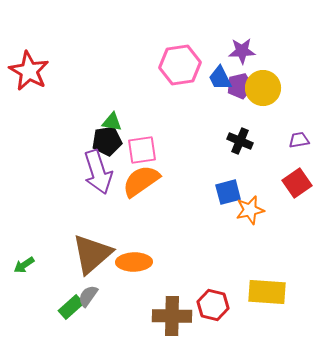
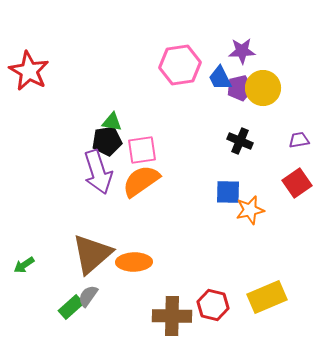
purple pentagon: moved 2 px down
blue square: rotated 16 degrees clockwise
yellow rectangle: moved 5 px down; rotated 27 degrees counterclockwise
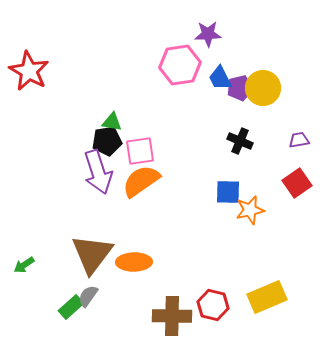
purple star: moved 34 px left, 17 px up
pink square: moved 2 px left, 1 px down
brown triangle: rotated 12 degrees counterclockwise
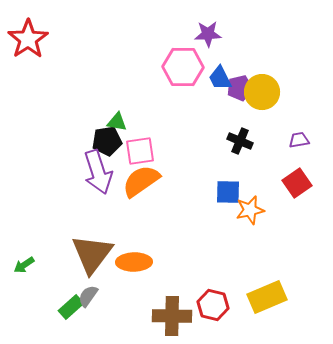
pink hexagon: moved 3 px right, 2 px down; rotated 9 degrees clockwise
red star: moved 1 px left, 32 px up; rotated 9 degrees clockwise
yellow circle: moved 1 px left, 4 px down
green triangle: moved 5 px right
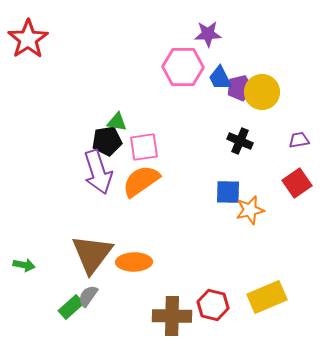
pink square: moved 4 px right, 4 px up
green arrow: rotated 135 degrees counterclockwise
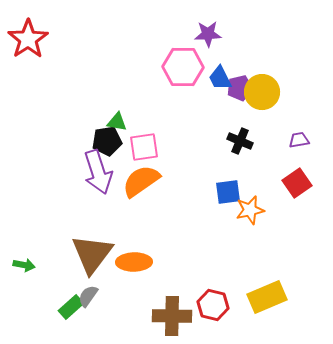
blue square: rotated 8 degrees counterclockwise
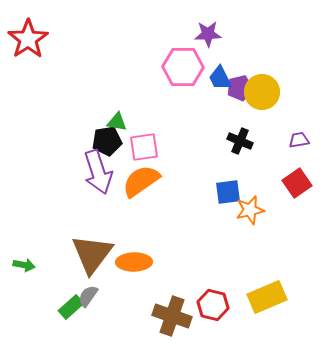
brown cross: rotated 18 degrees clockwise
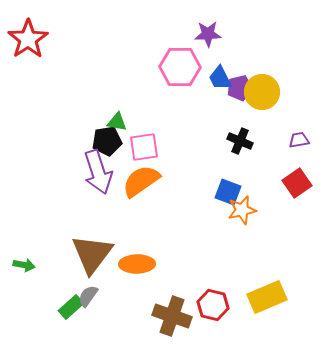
pink hexagon: moved 3 px left
blue square: rotated 28 degrees clockwise
orange star: moved 8 px left
orange ellipse: moved 3 px right, 2 px down
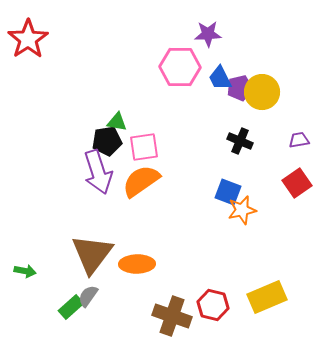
green arrow: moved 1 px right, 6 px down
